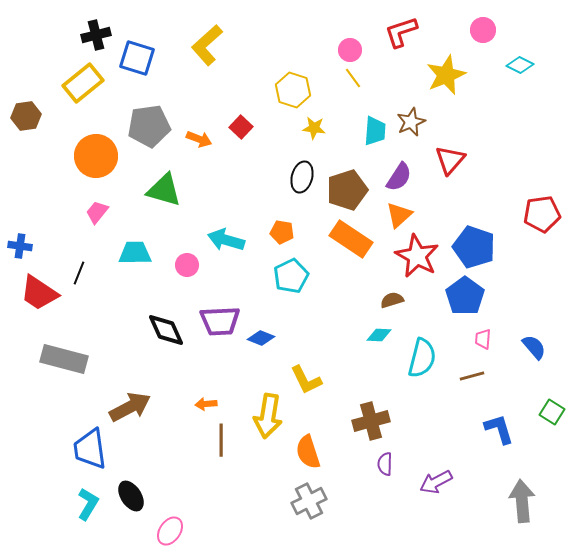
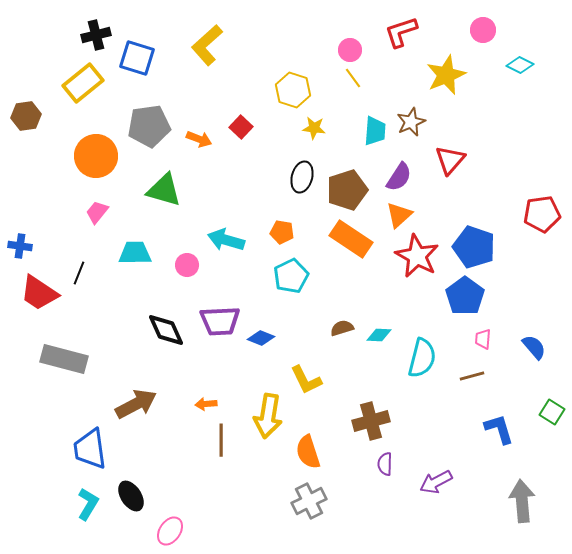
brown semicircle at (392, 300): moved 50 px left, 28 px down
brown arrow at (130, 407): moved 6 px right, 3 px up
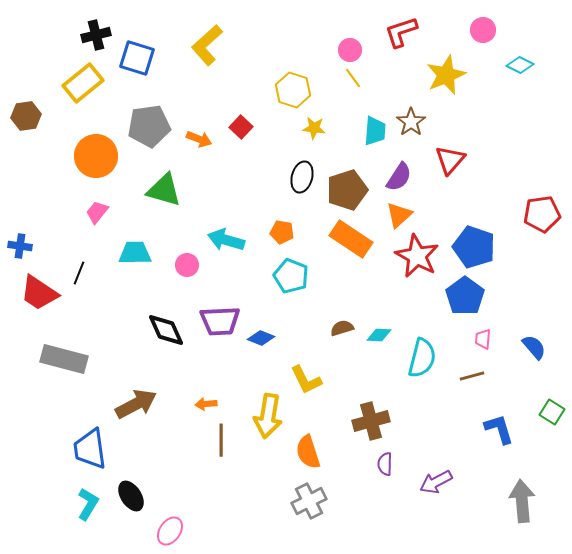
brown star at (411, 122): rotated 12 degrees counterclockwise
cyan pentagon at (291, 276): rotated 24 degrees counterclockwise
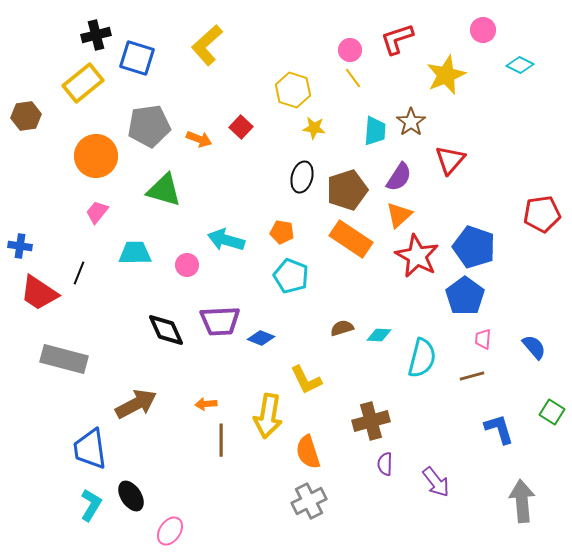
red L-shape at (401, 32): moved 4 px left, 7 px down
purple arrow at (436, 482): rotated 100 degrees counterclockwise
cyan L-shape at (88, 504): moved 3 px right, 1 px down
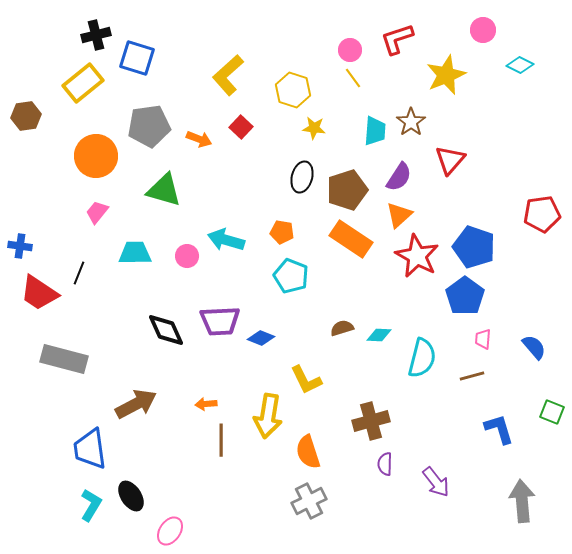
yellow L-shape at (207, 45): moved 21 px right, 30 px down
pink circle at (187, 265): moved 9 px up
green square at (552, 412): rotated 10 degrees counterclockwise
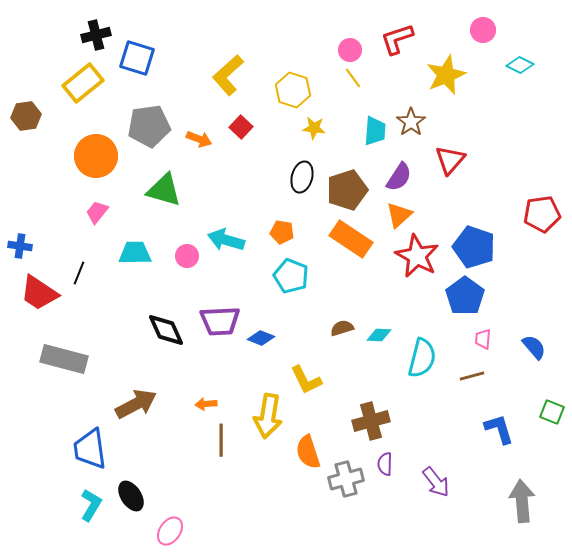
gray cross at (309, 501): moved 37 px right, 22 px up; rotated 12 degrees clockwise
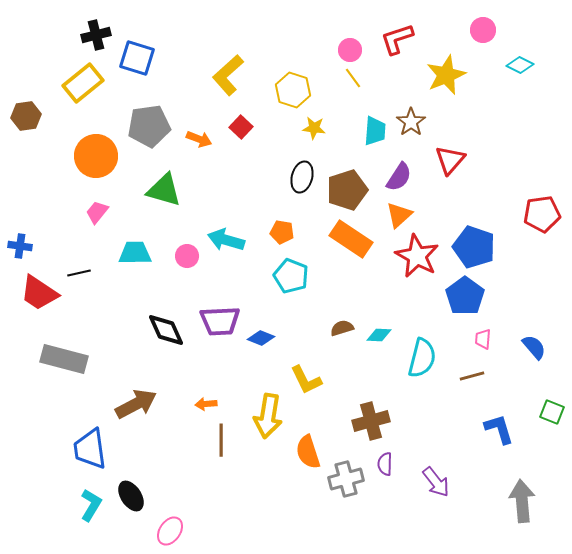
black line at (79, 273): rotated 55 degrees clockwise
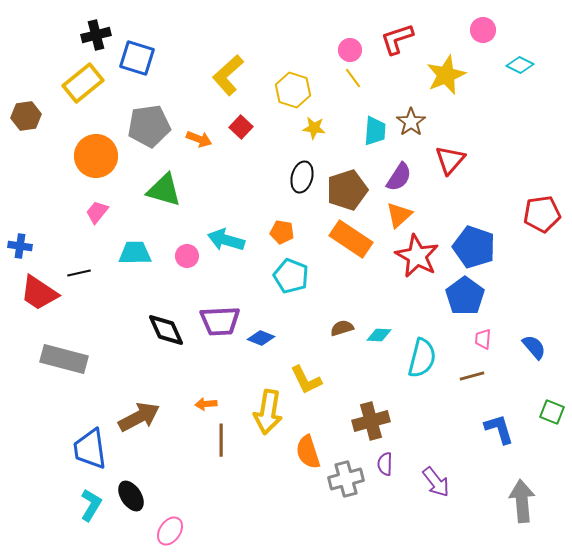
brown arrow at (136, 404): moved 3 px right, 13 px down
yellow arrow at (268, 416): moved 4 px up
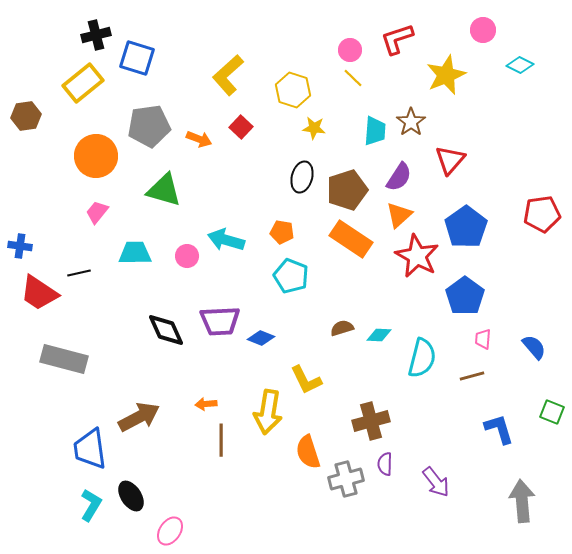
yellow line at (353, 78): rotated 10 degrees counterclockwise
blue pentagon at (474, 247): moved 8 px left, 20 px up; rotated 18 degrees clockwise
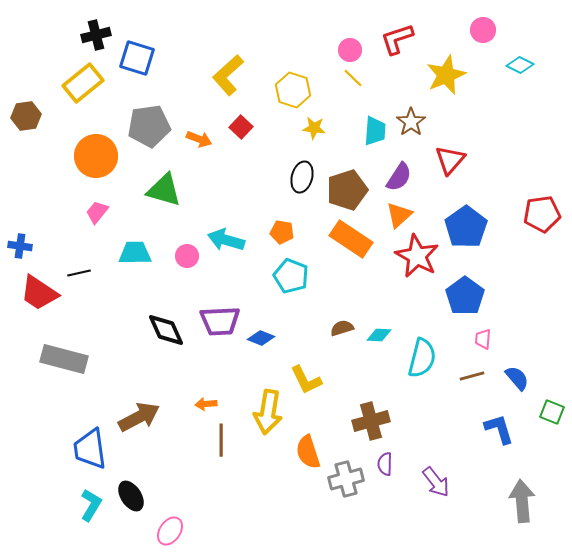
blue semicircle at (534, 347): moved 17 px left, 31 px down
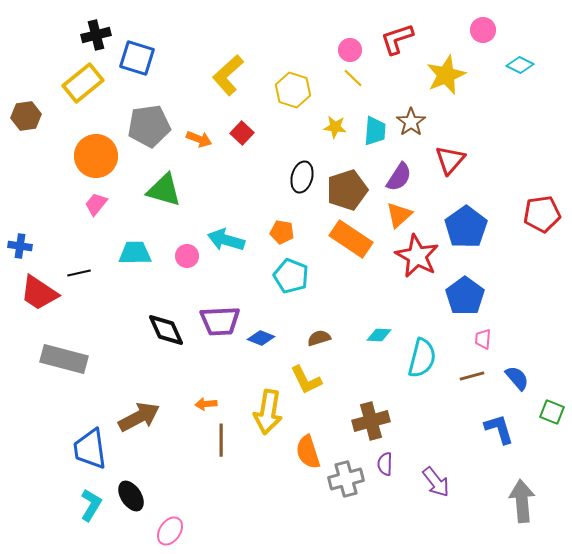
red square at (241, 127): moved 1 px right, 6 px down
yellow star at (314, 128): moved 21 px right, 1 px up
pink trapezoid at (97, 212): moved 1 px left, 8 px up
brown semicircle at (342, 328): moved 23 px left, 10 px down
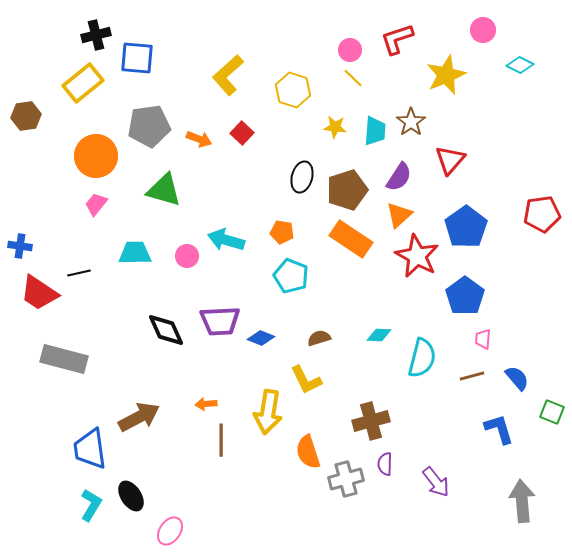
blue square at (137, 58): rotated 12 degrees counterclockwise
